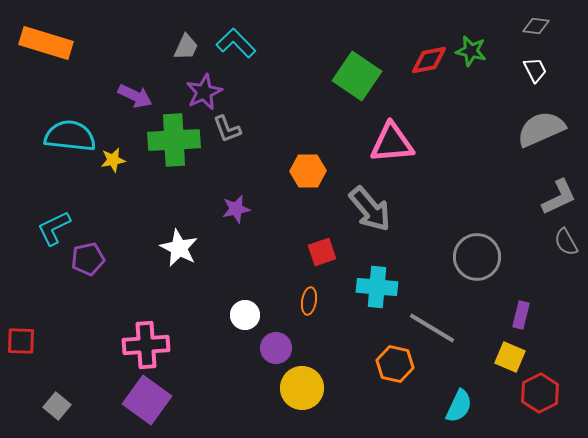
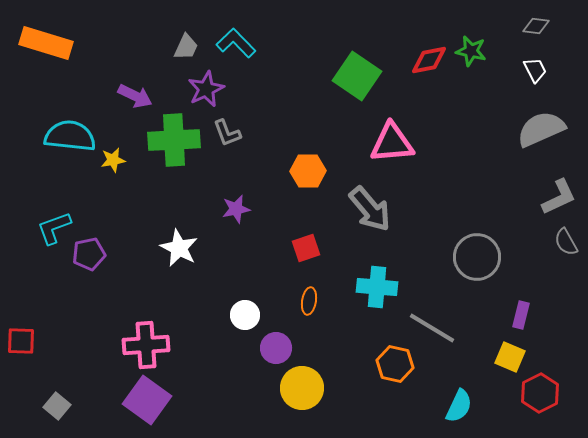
purple star at (204, 92): moved 2 px right, 3 px up
gray L-shape at (227, 129): moved 4 px down
cyan L-shape at (54, 228): rotated 6 degrees clockwise
red square at (322, 252): moved 16 px left, 4 px up
purple pentagon at (88, 259): moved 1 px right, 5 px up
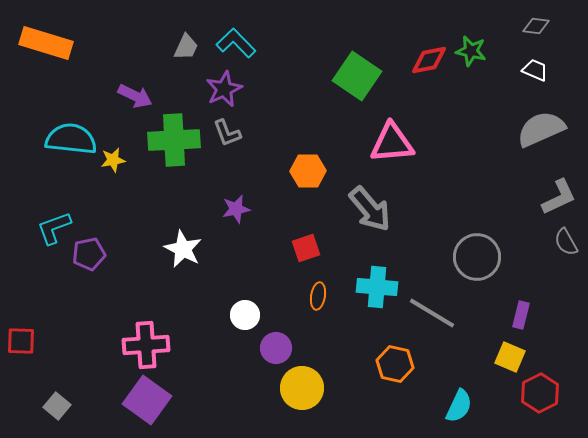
white trapezoid at (535, 70): rotated 40 degrees counterclockwise
purple star at (206, 89): moved 18 px right
cyan semicircle at (70, 136): moved 1 px right, 3 px down
white star at (179, 248): moved 4 px right, 1 px down
orange ellipse at (309, 301): moved 9 px right, 5 px up
gray line at (432, 328): moved 15 px up
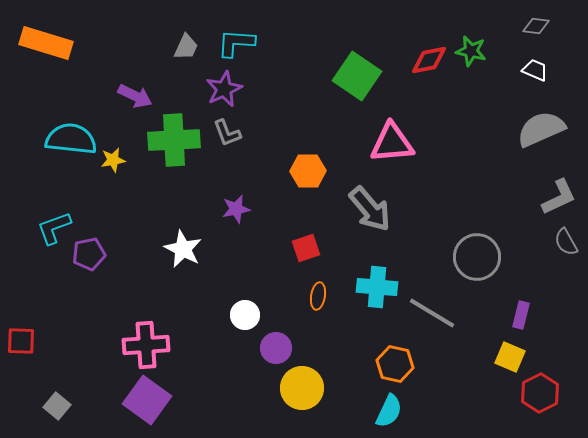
cyan L-shape at (236, 43): rotated 42 degrees counterclockwise
cyan semicircle at (459, 406): moved 70 px left, 5 px down
